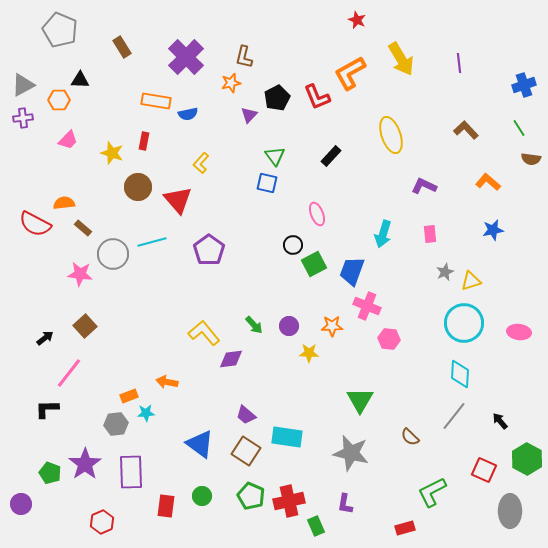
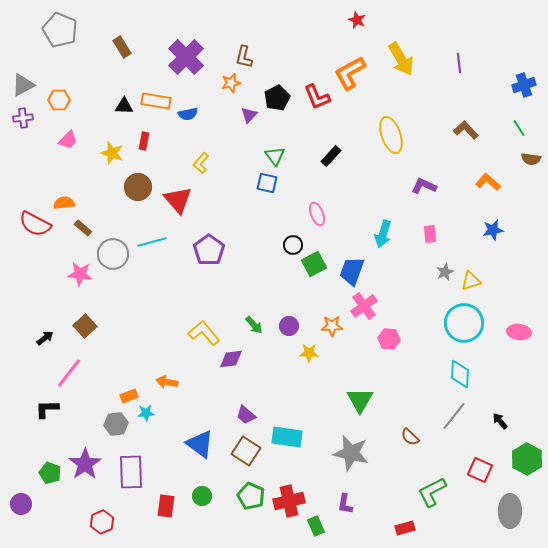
black triangle at (80, 80): moved 44 px right, 26 px down
pink cross at (367, 306): moved 3 px left; rotated 32 degrees clockwise
red square at (484, 470): moved 4 px left
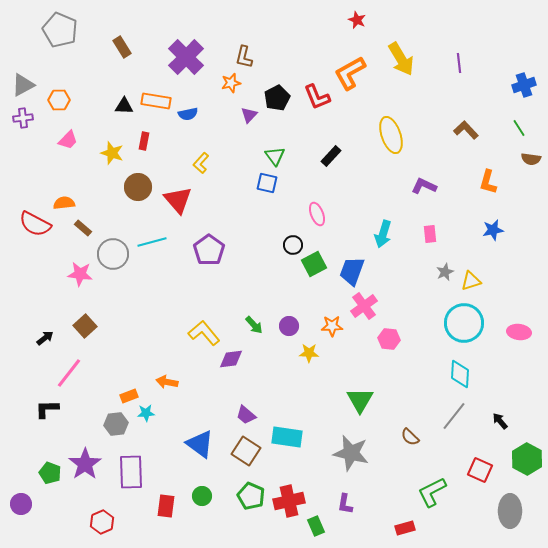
orange L-shape at (488, 182): rotated 115 degrees counterclockwise
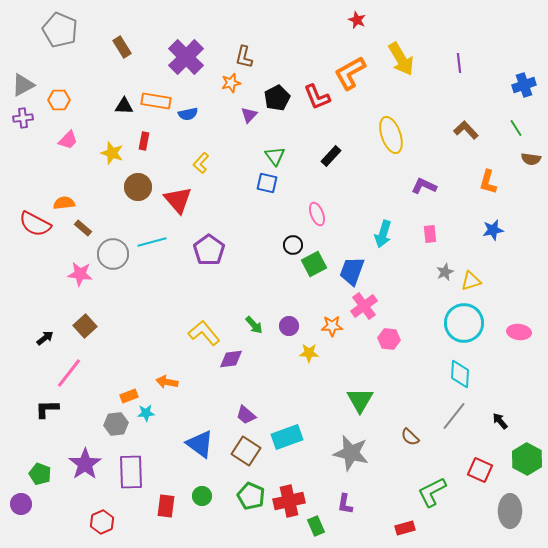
green line at (519, 128): moved 3 px left
cyan rectangle at (287, 437): rotated 28 degrees counterclockwise
green pentagon at (50, 473): moved 10 px left, 1 px down
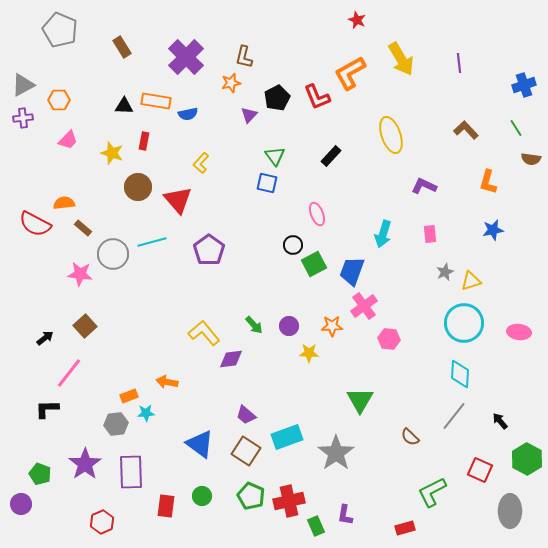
gray star at (351, 453): moved 15 px left; rotated 24 degrees clockwise
purple L-shape at (345, 504): moved 11 px down
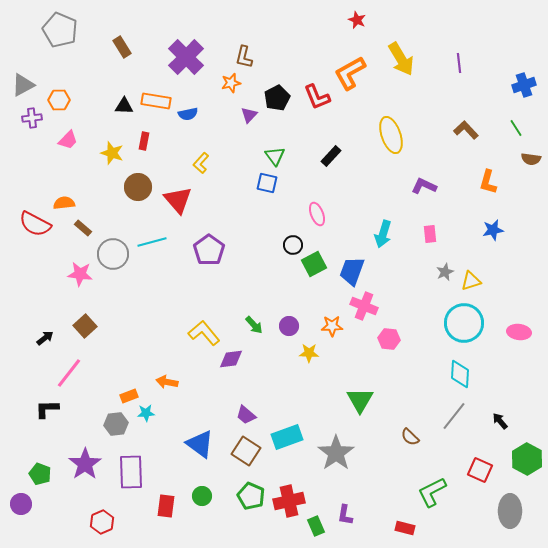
purple cross at (23, 118): moved 9 px right
pink cross at (364, 306): rotated 32 degrees counterclockwise
red rectangle at (405, 528): rotated 30 degrees clockwise
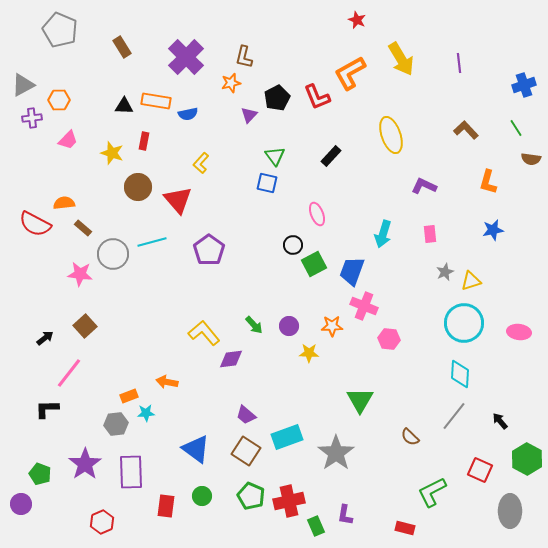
blue triangle at (200, 444): moved 4 px left, 5 px down
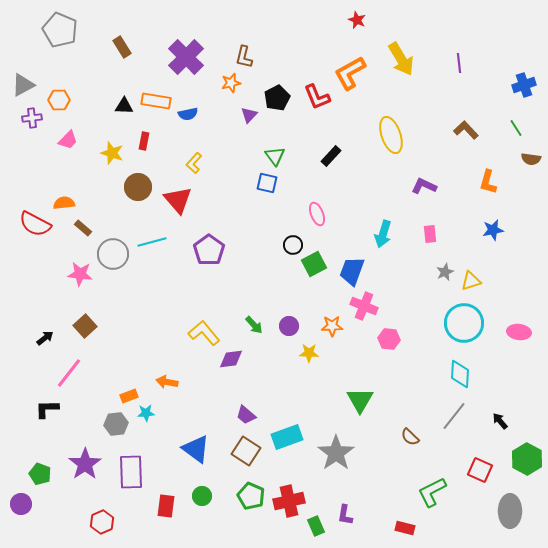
yellow L-shape at (201, 163): moved 7 px left
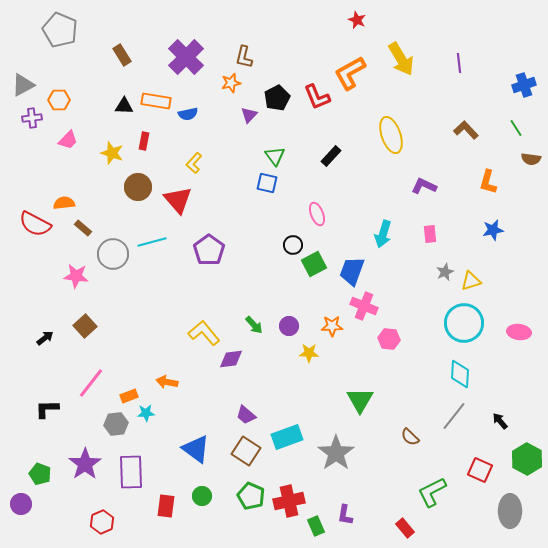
brown rectangle at (122, 47): moved 8 px down
pink star at (80, 274): moved 4 px left, 2 px down
pink line at (69, 373): moved 22 px right, 10 px down
red rectangle at (405, 528): rotated 36 degrees clockwise
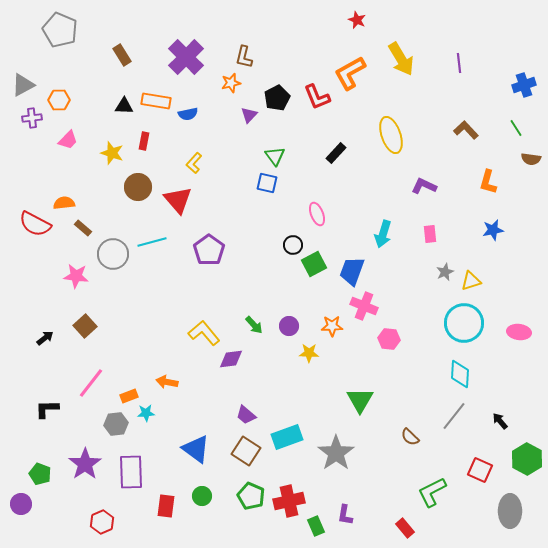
black rectangle at (331, 156): moved 5 px right, 3 px up
